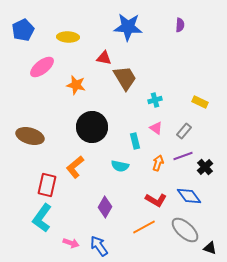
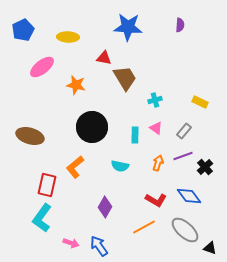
cyan rectangle: moved 6 px up; rotated 14 degrees clockwise
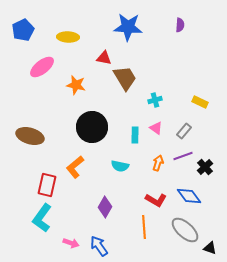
orange line: rotated 65 degrees counterclockwise
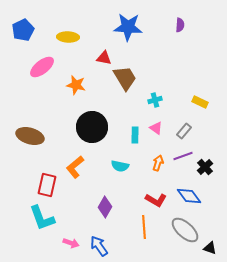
cyan L-shape: rotated 56 degrees counterclockwise
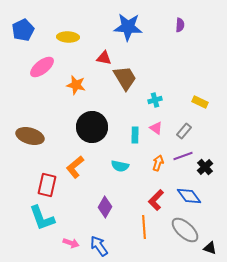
red L-shape: rotated 105 degrees clockwise
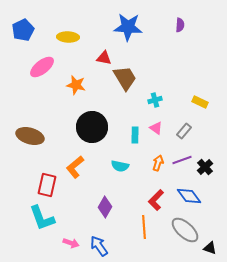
purple line: moved 1 px left, 4 px down
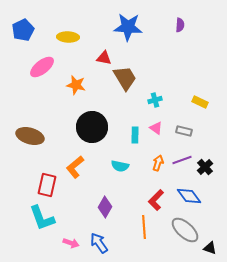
gray rectangle: rotated 63 degrees clockwise
blue arrow: moved 3 px up
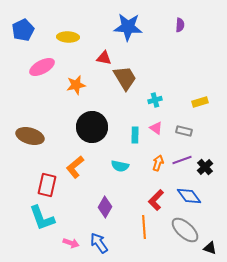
pink ellipse: rotated 10 degrees clockwise
orange star: rotated 24 degrees counterclockwise
yellow rectangle: rotated 42 degrees counterclockwise
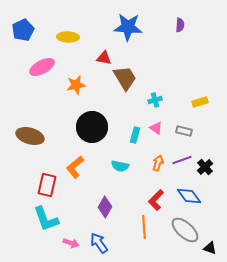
cyan rectangle: rotated 14 degrees clockwise
cyan L-shape: moved 4 px right, 1 px down
